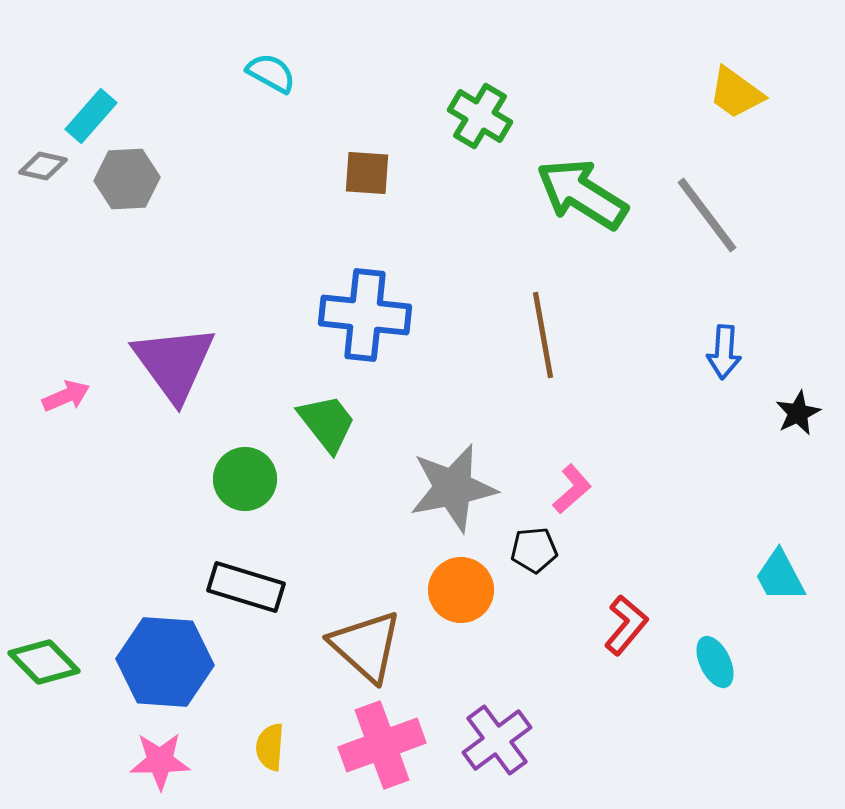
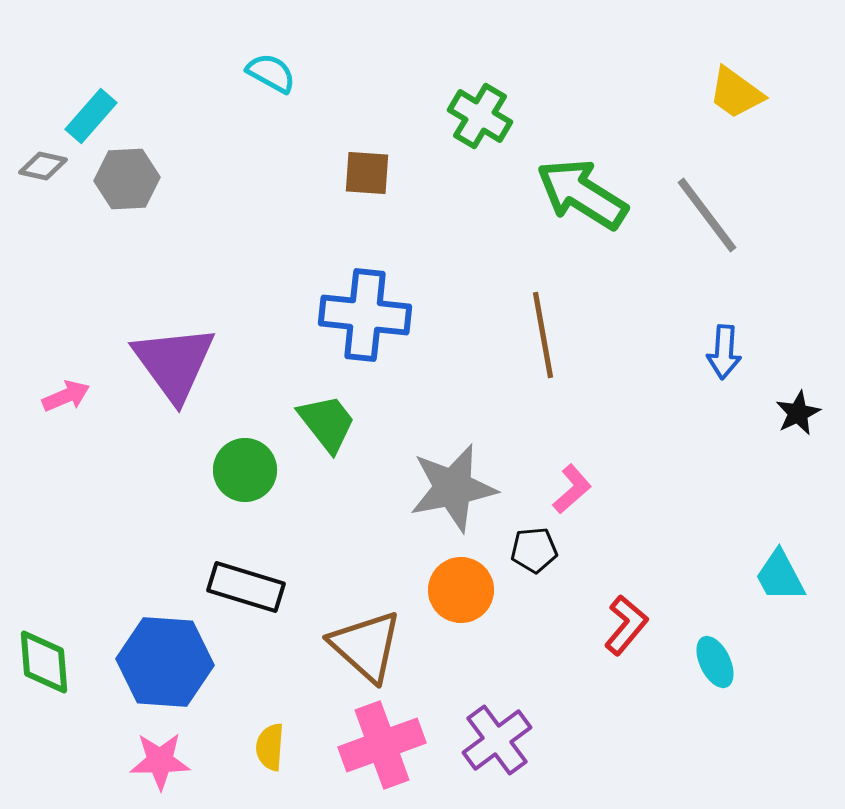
green circle: moved 9 px up
green diamond: rotated 40 degrees clockwise
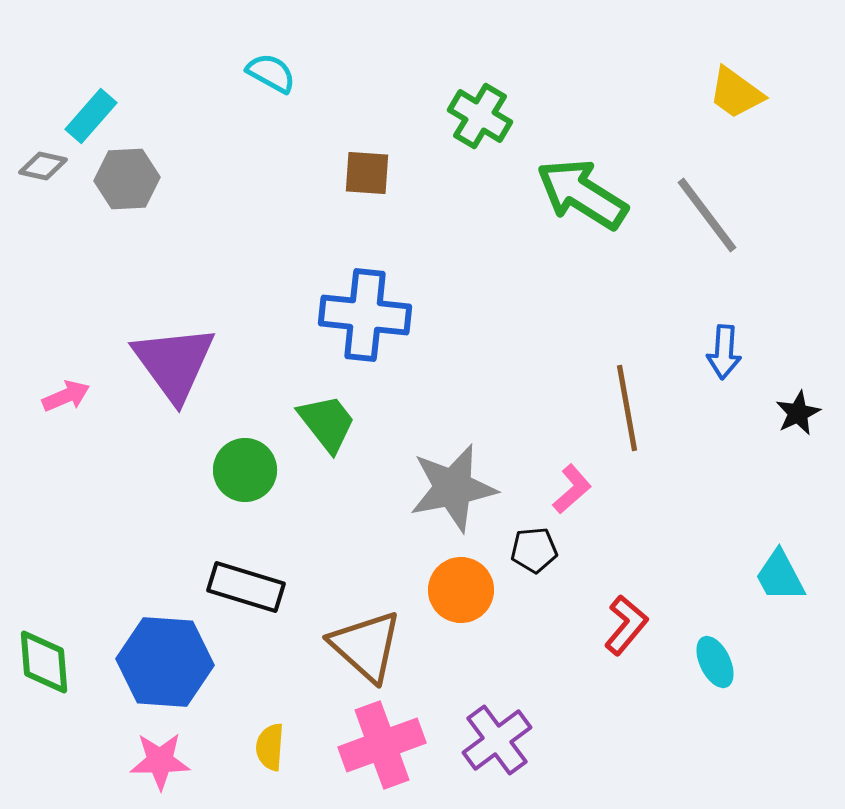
brown line: moved 84 px right, 73 px down
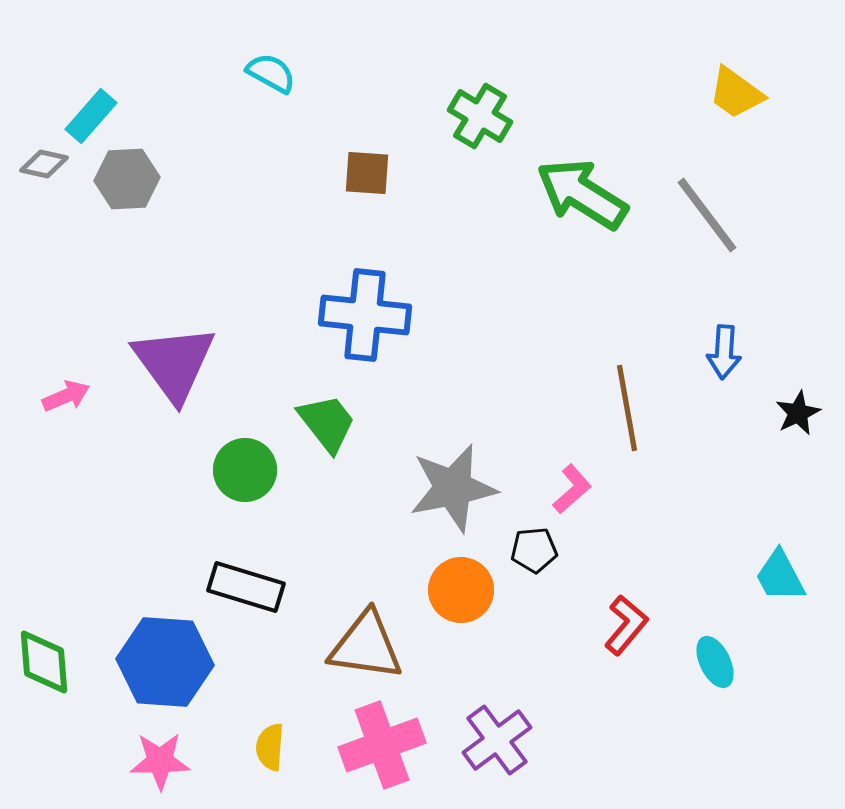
gray diamond: moved 1 px right, 2 px up
brown triangle: rotated 34 degrees counterclockwise
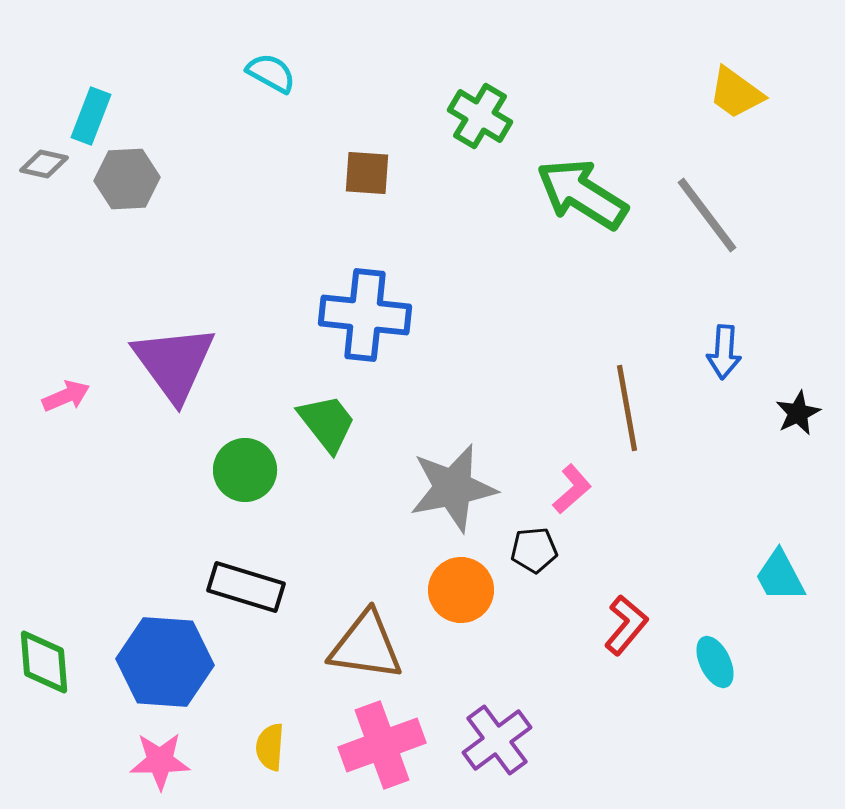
cyan rectangle: rotated 20 degrees counterclockwise
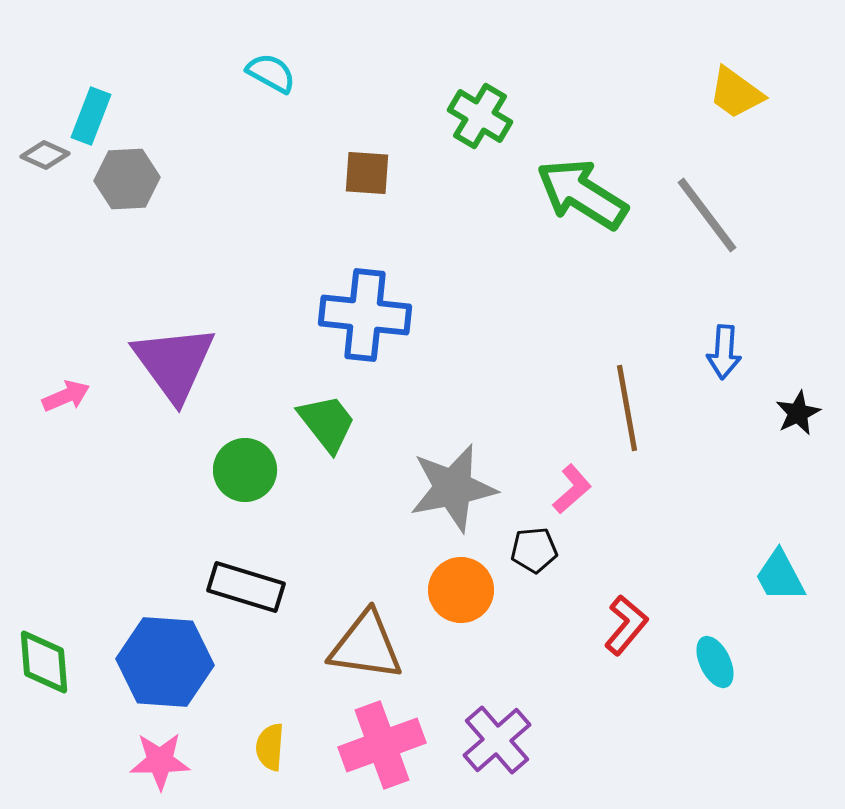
gray diamond: moved 1 px right, 9 px up; rotated 12 degrees clockwise
purple cross: rotated 4 degrees counterclockwise
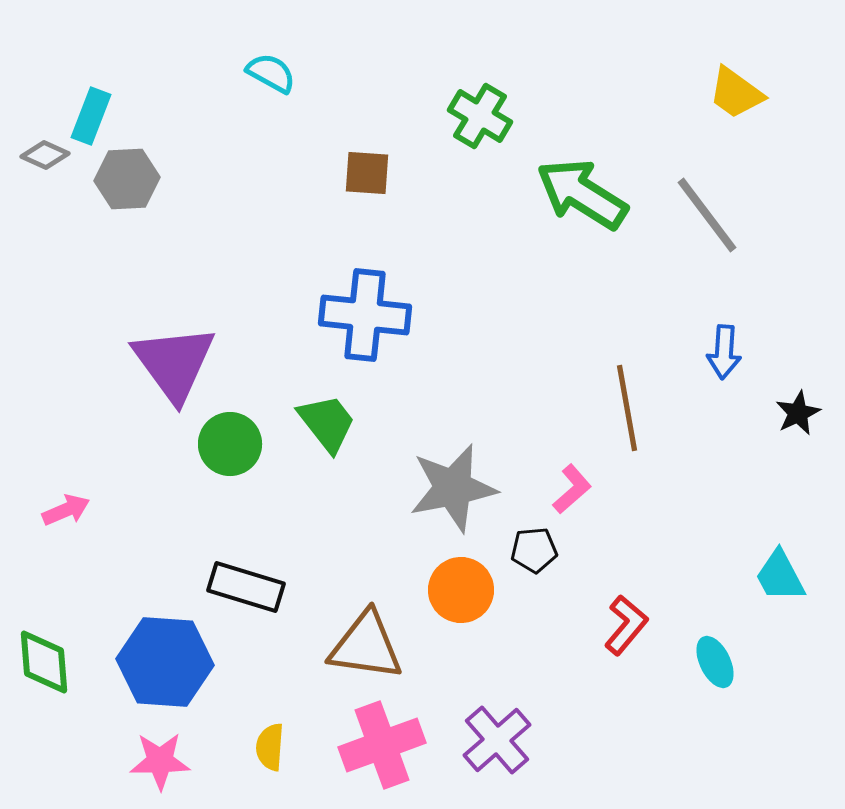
pink arrow: moved 114 px down
green circle: moved 15 px left, 26 px up
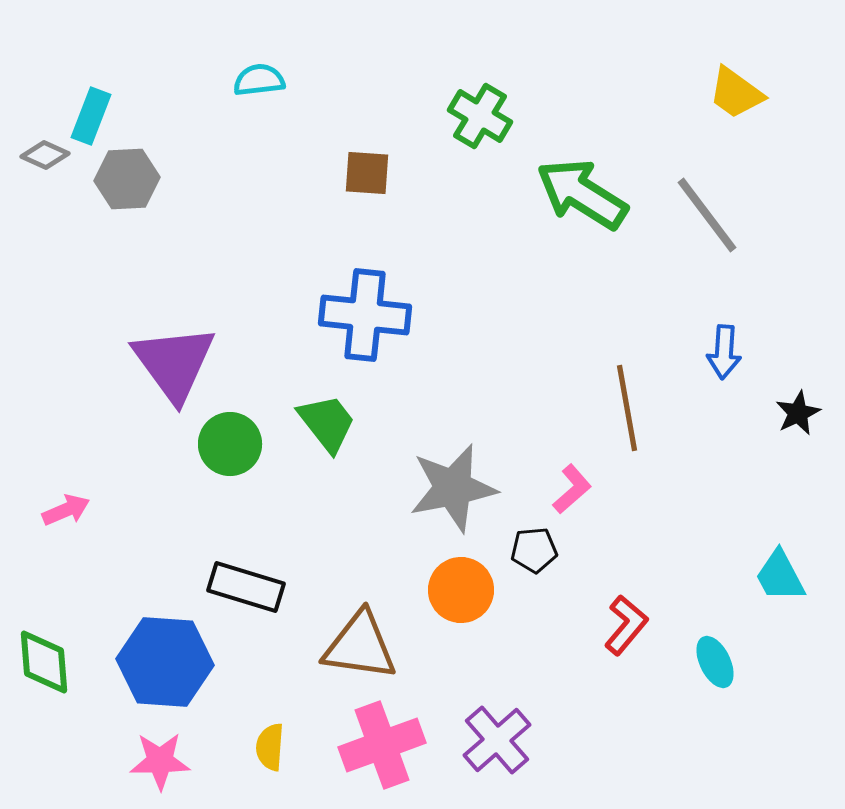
cyan semicircle: moved 12 px left, 7 px down; rotated 36 degrees counterclockwise
brown triangle: moved 6 px left
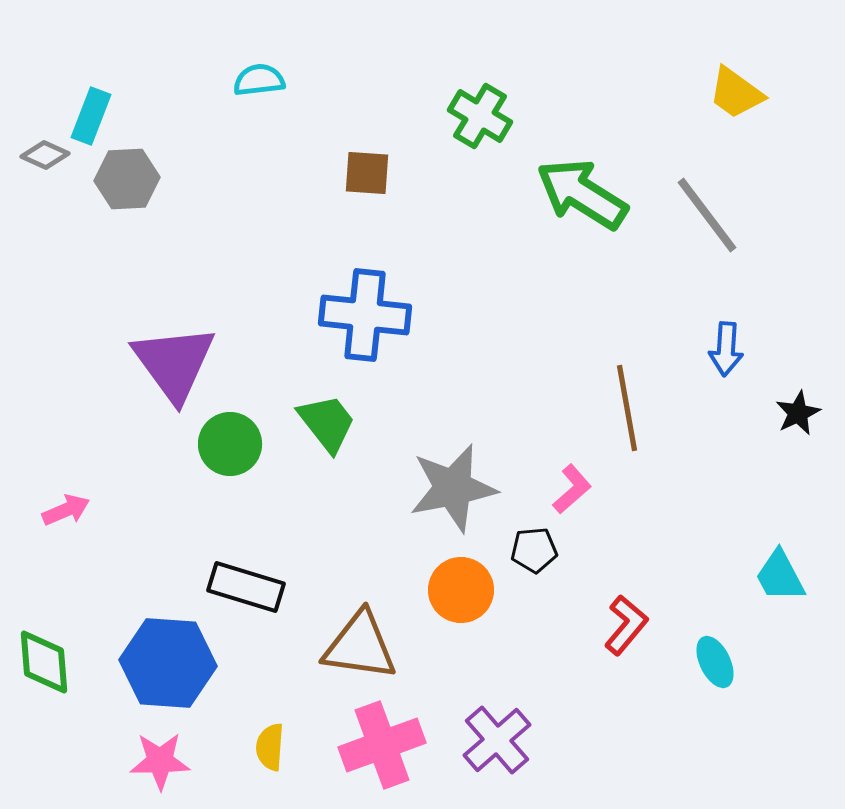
blue arrow: moved 2 px right, 3 px up
blue hexagon: moved 3 px right, 1 px down
